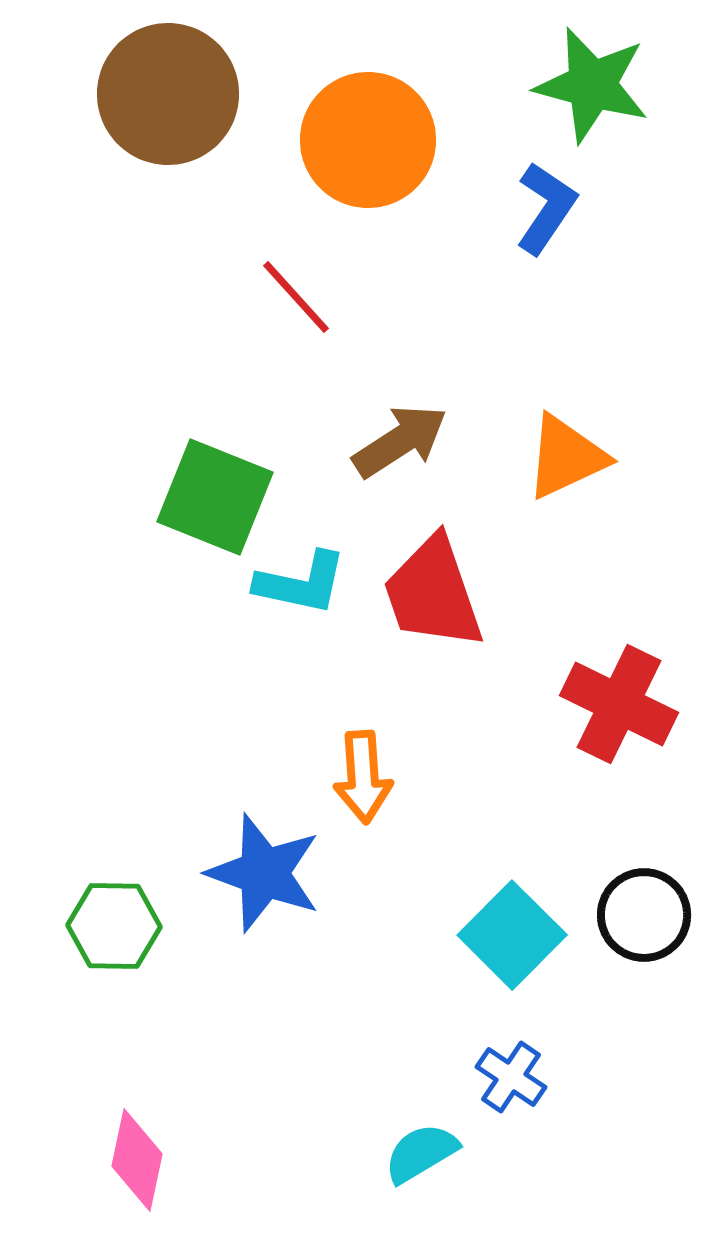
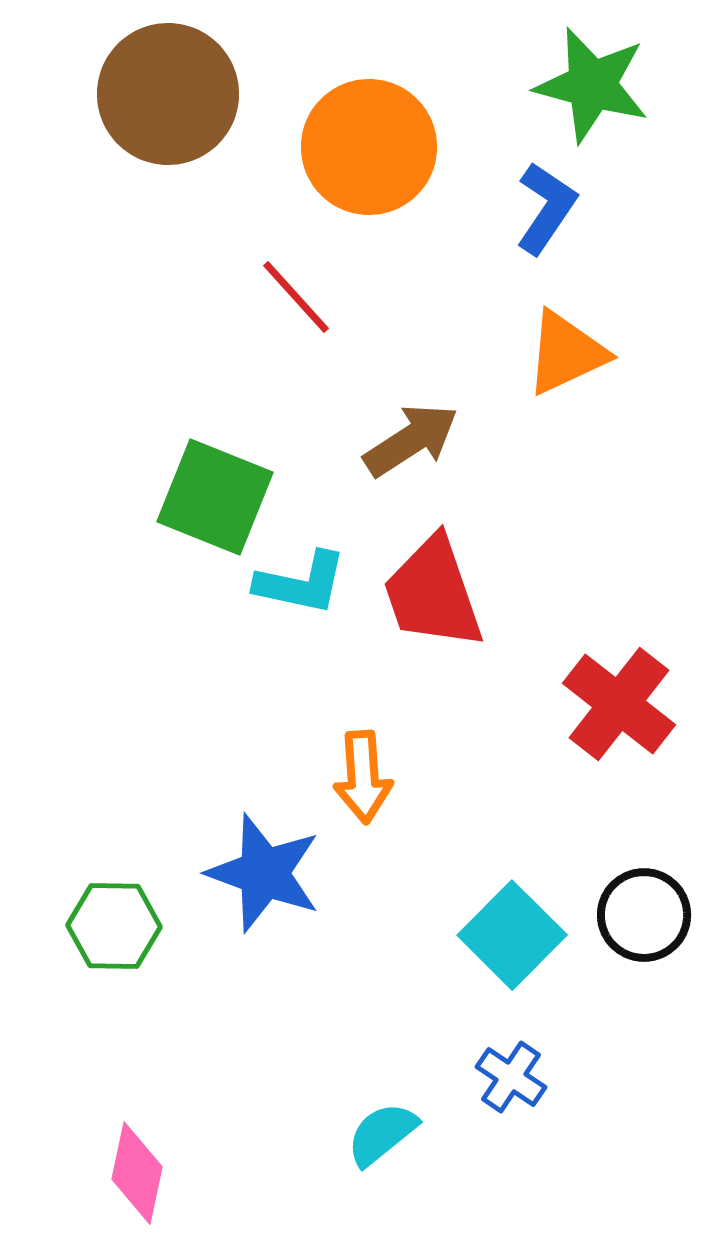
orange circle: moved 1 px right, 7 px down
brown arrow: moved 11 px right, 1 px up
orange triangle: moved 104 px up
red cross: rotated 12 degrees clockwise
cyan semicircle: moved 39 px left, 19 px up; rotated 8 degrees counterclockwise
pink diamond: moved 13 px down
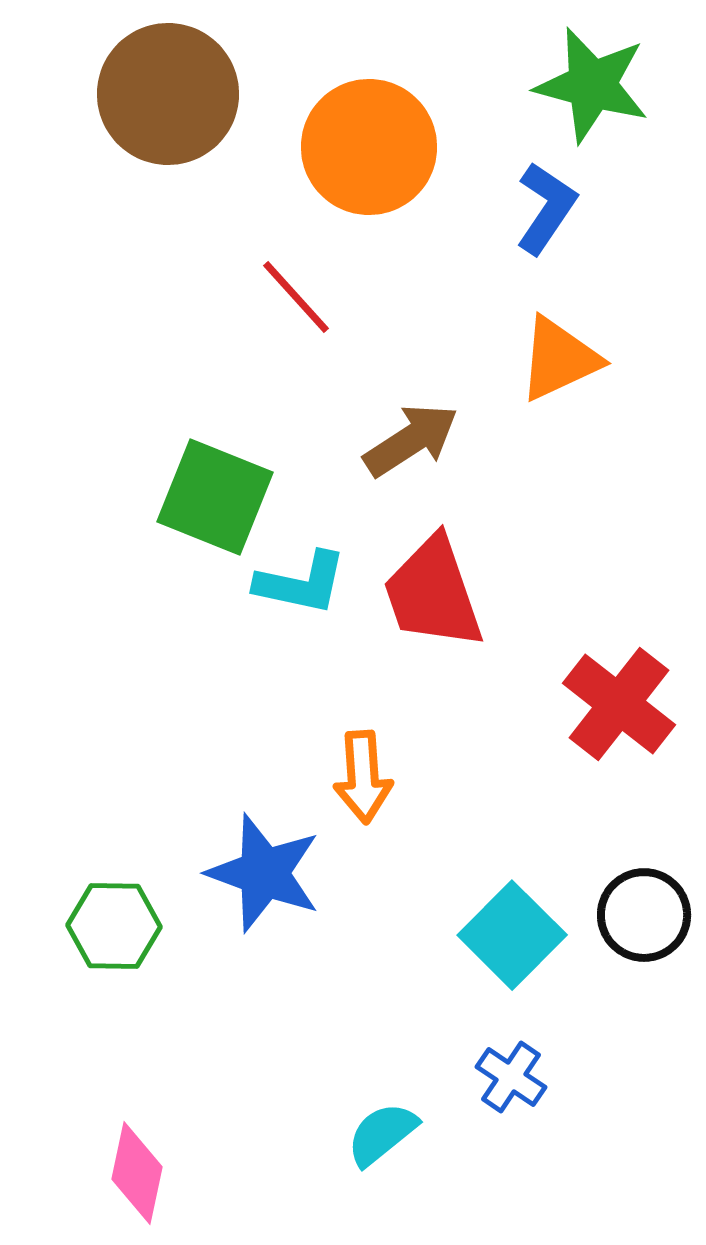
orange triangle: moved 7 px left, 6 px down
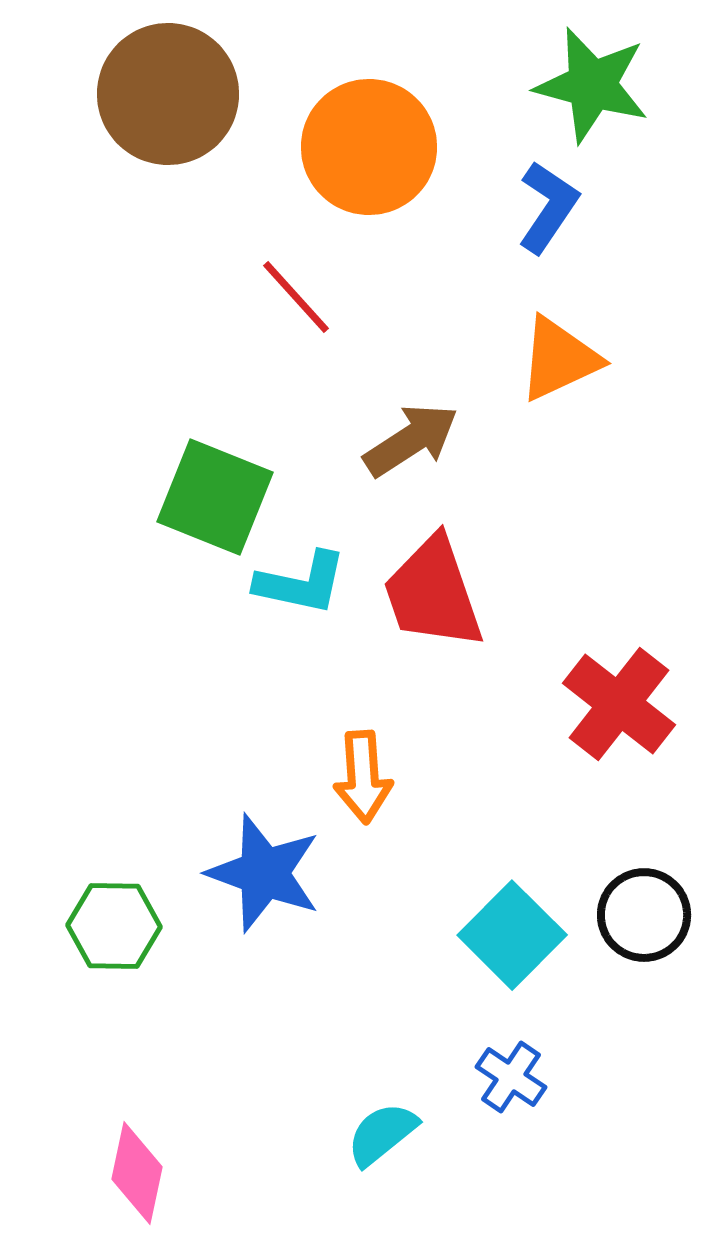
blue L-shape: moved 2 px right, 1 px up
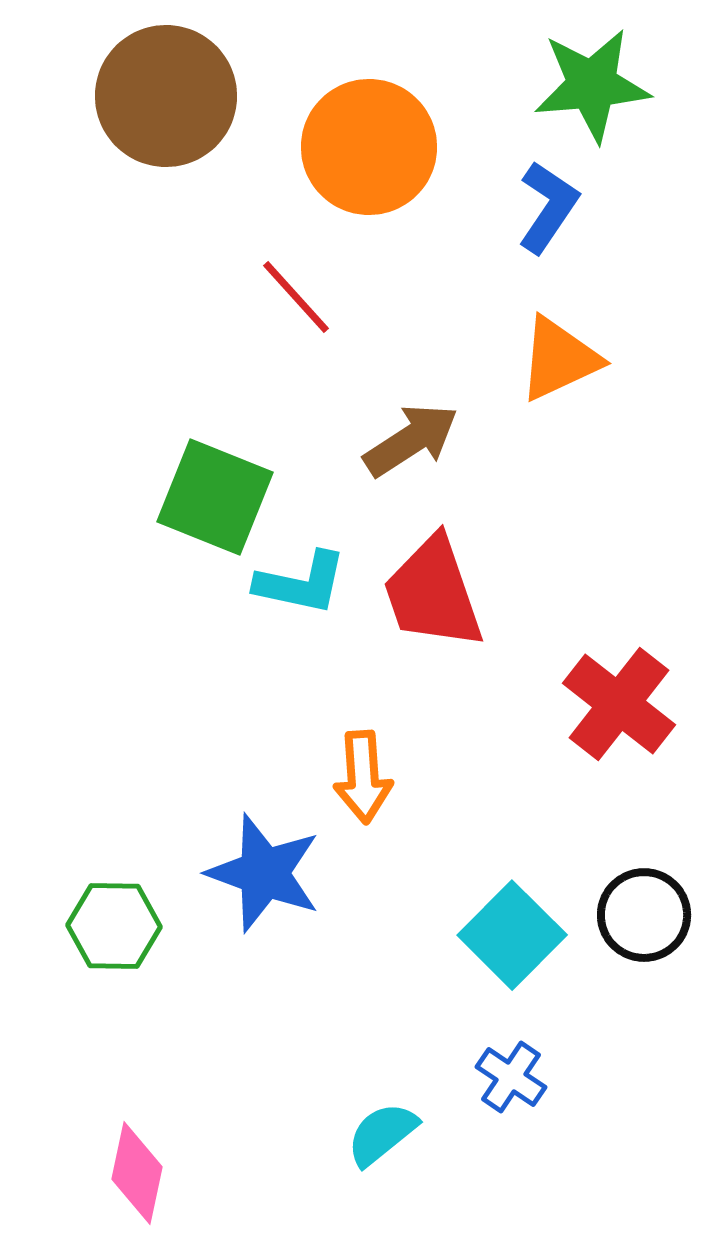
green star: rotated 20 degrees counterclockwise
brown circle: moved 2 px left, 2 px down
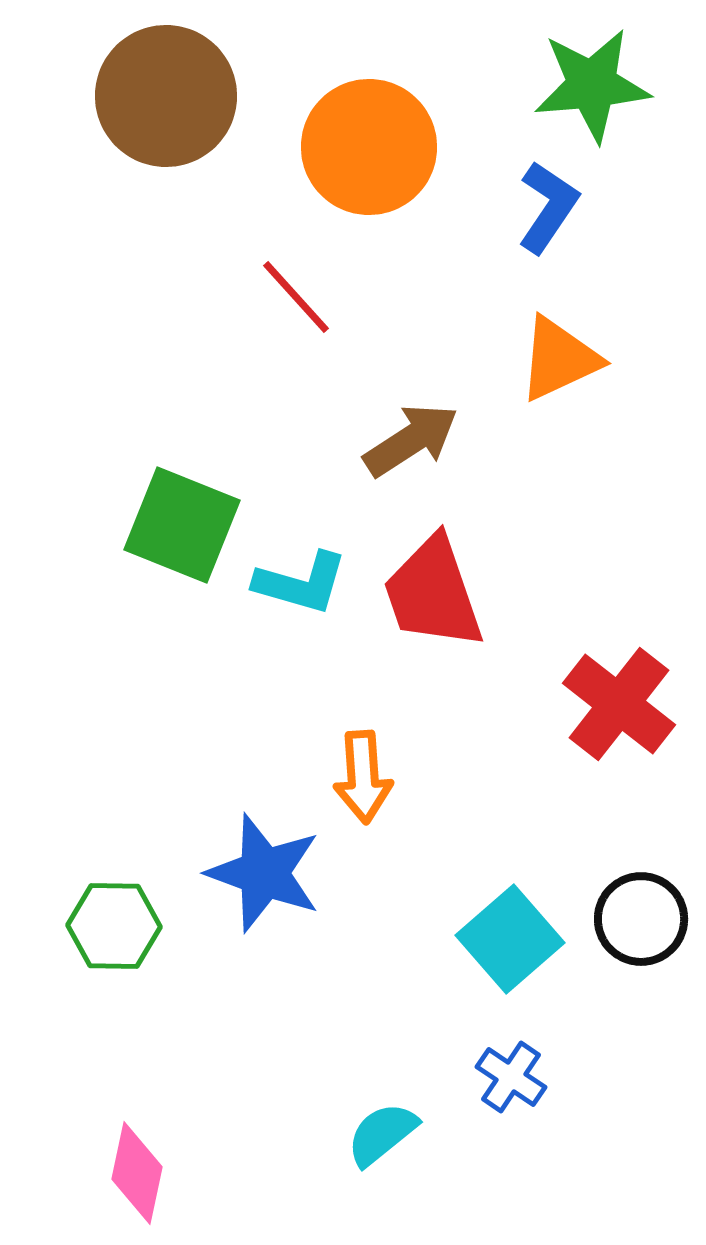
green square: moved 33 px left, 28 px down
cyan L-shape: rotated 4 degrees clockwise
black circle: moved 3 px left, 4 px down
cyan square: moved 2 px left, 4 px down; rotated 4 degrees clockwise
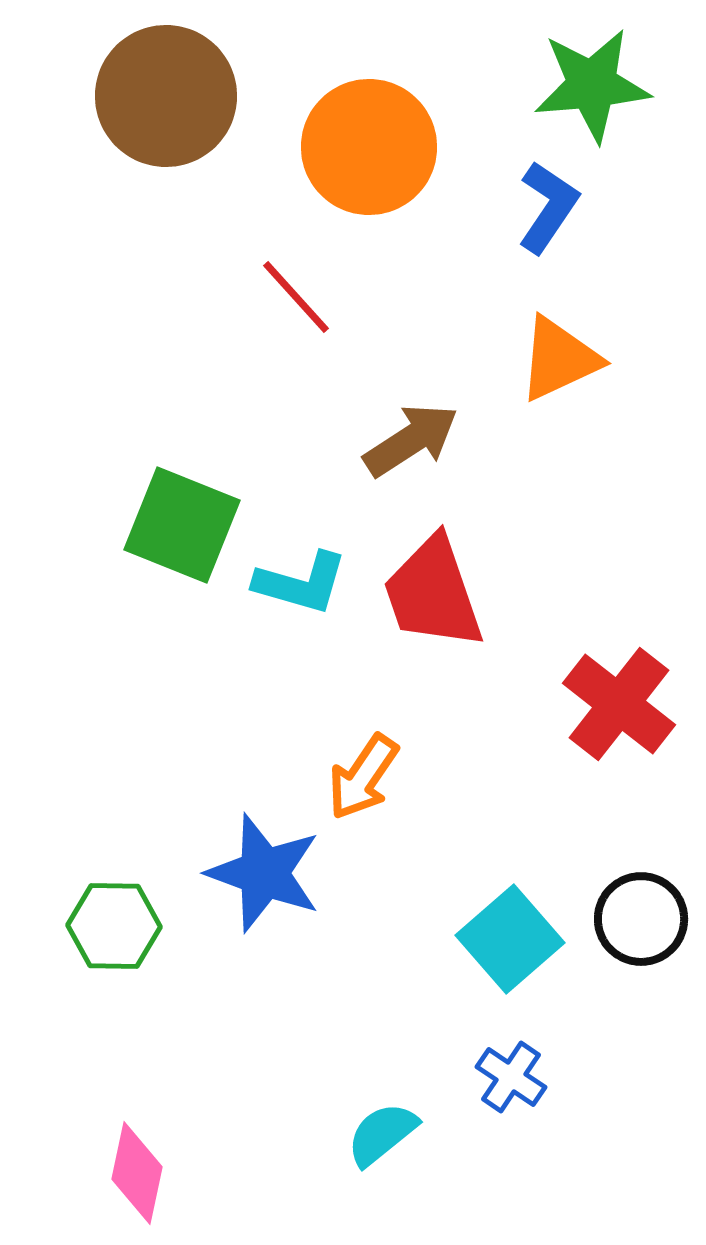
orange arrow: rotated 38 degrees clockwise
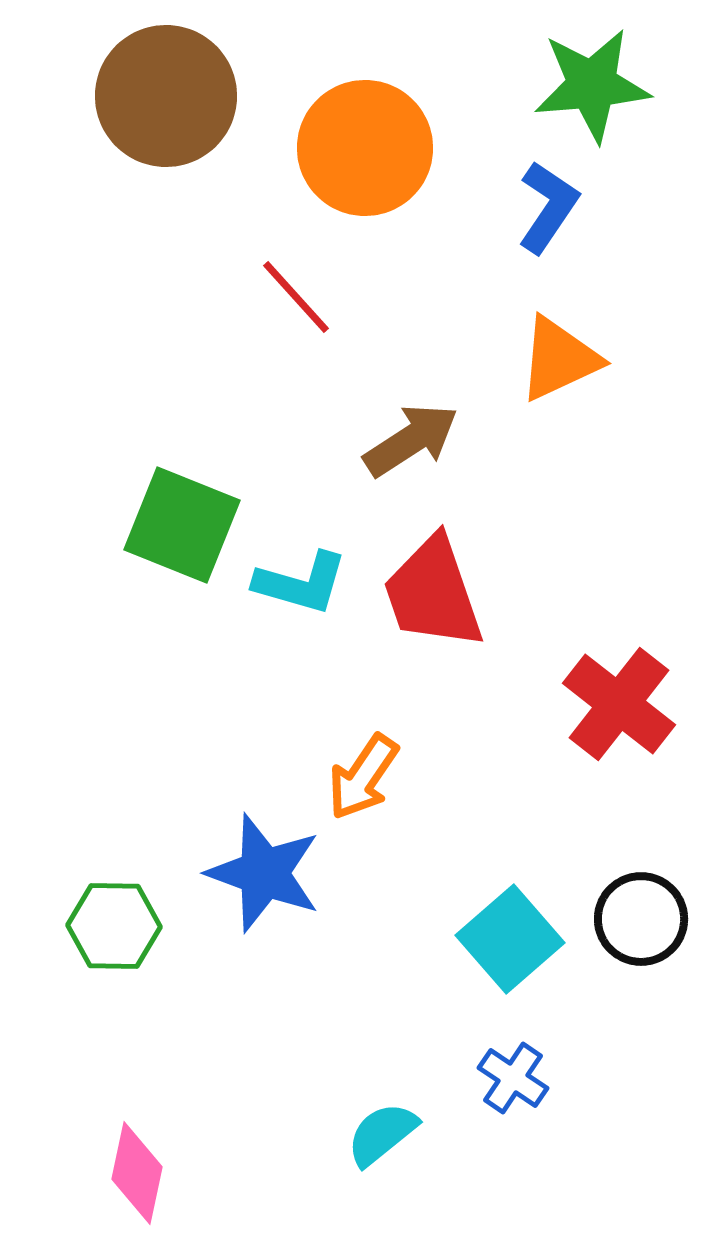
orange circle: moved 4 px left, 1 px down
blue cross: moved 2 px right, 1 px down
